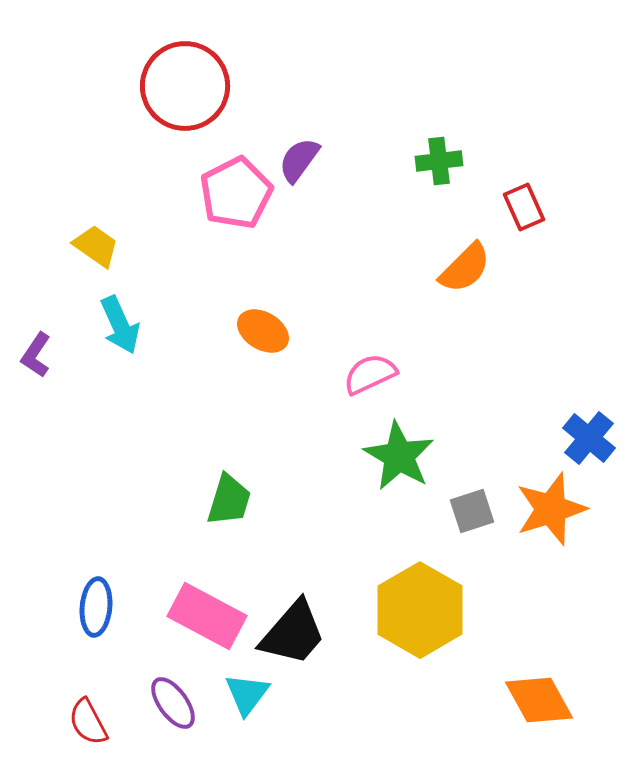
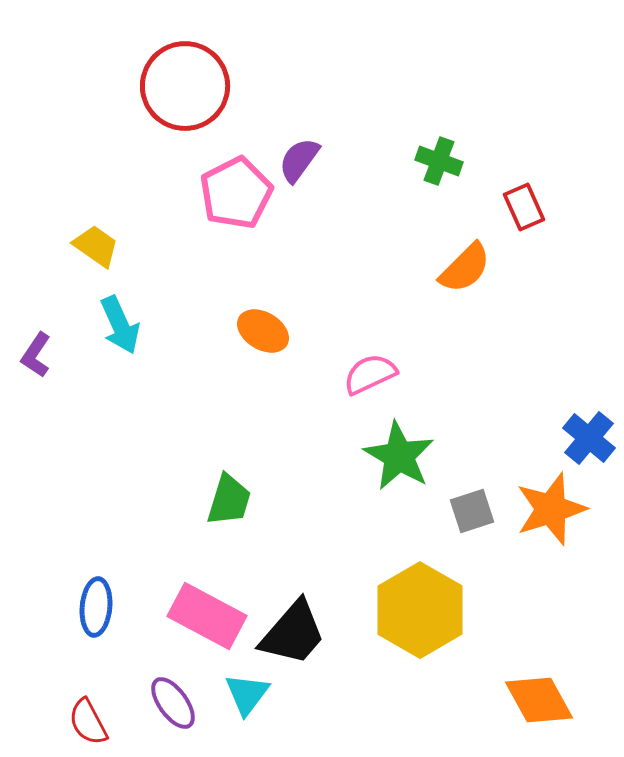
green cross: rotated 27 degrees clockwise
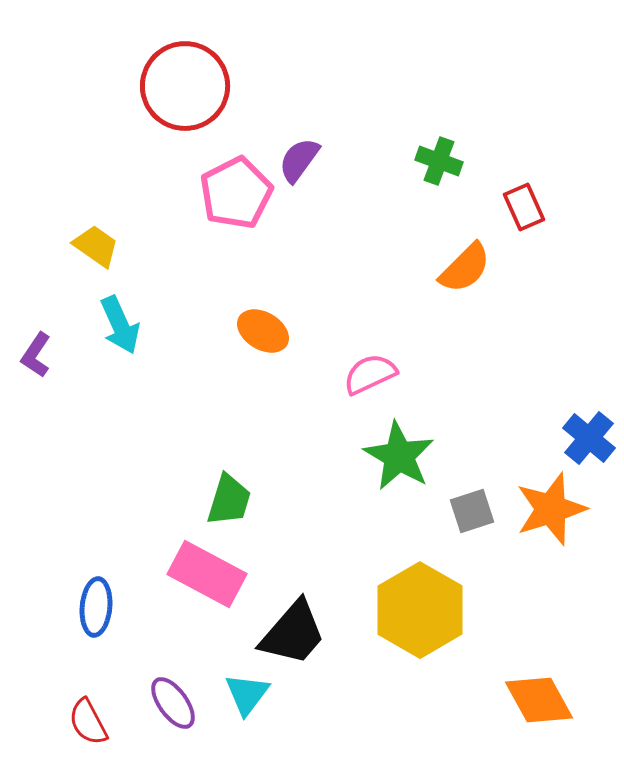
pink rectangle: moved 42 px up
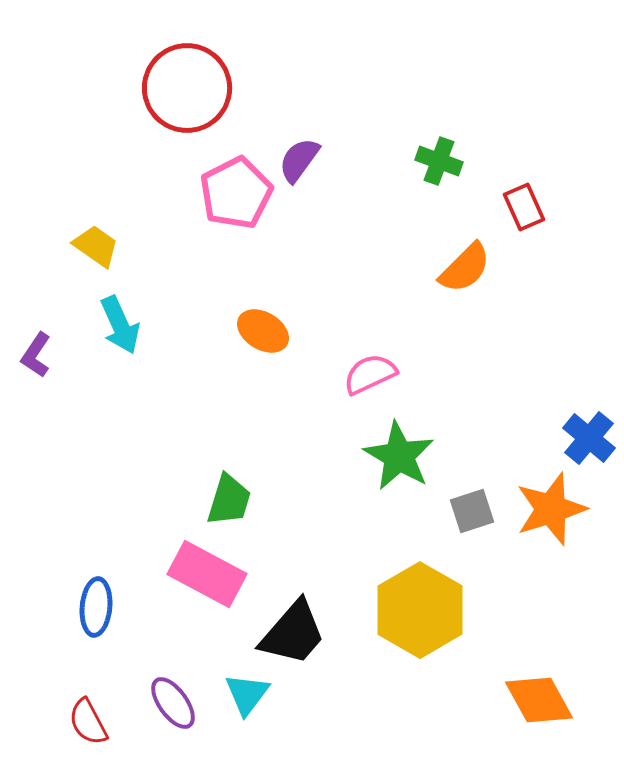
red circle: moved 2 px right, 2 px down
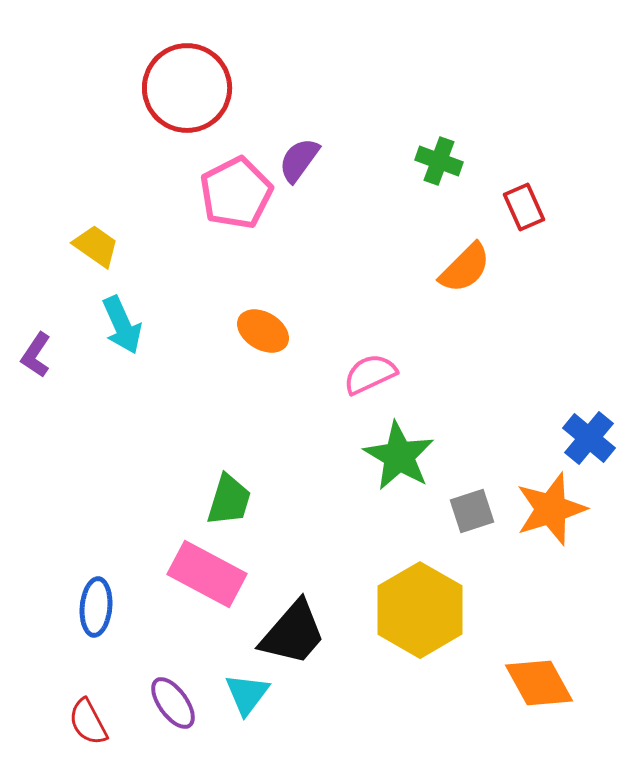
cyan arrow: moved 2 px right
orange diamond: moved 17 px up
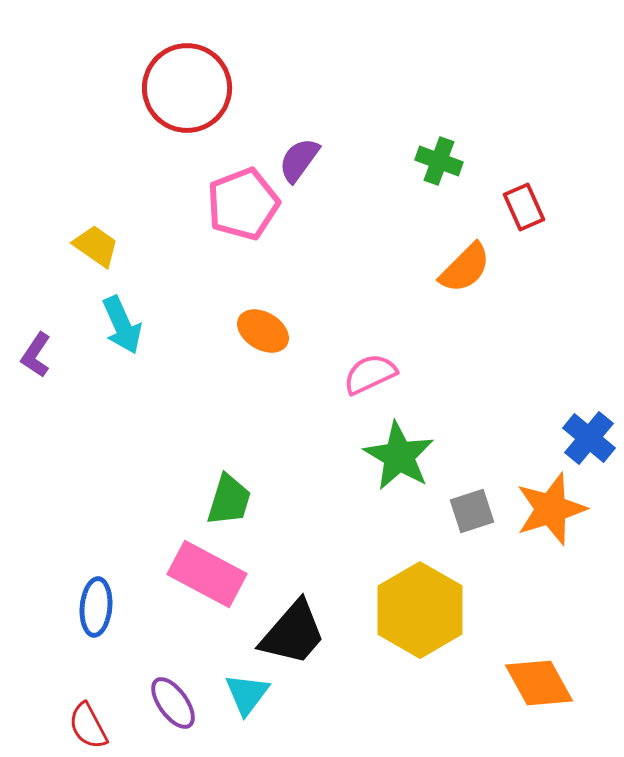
pink pentagon: moved 7 px right, 11 px down; rotated 6 degrees clockwise
red semicircle: moved 4 px down
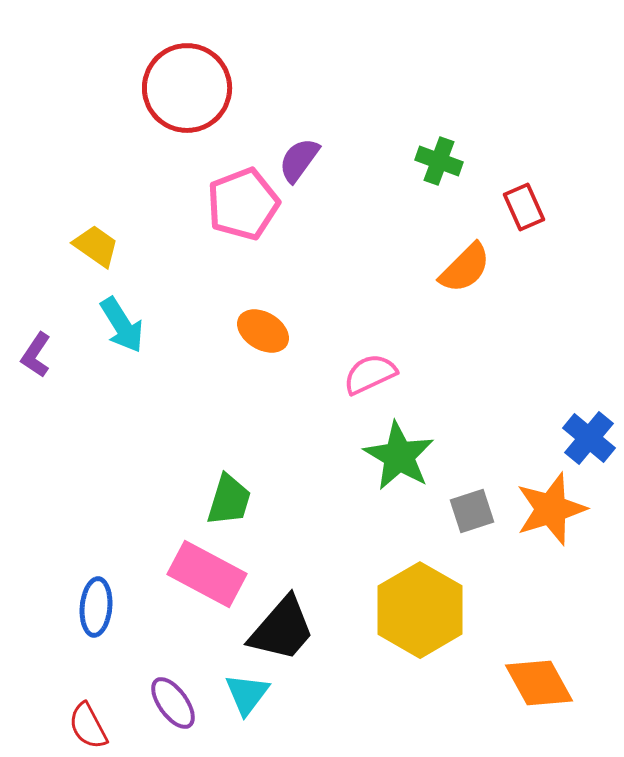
cyan arrow: rotated 8 degrees counterclockwise
black trapezoid: moved 11 px left, 4 px up
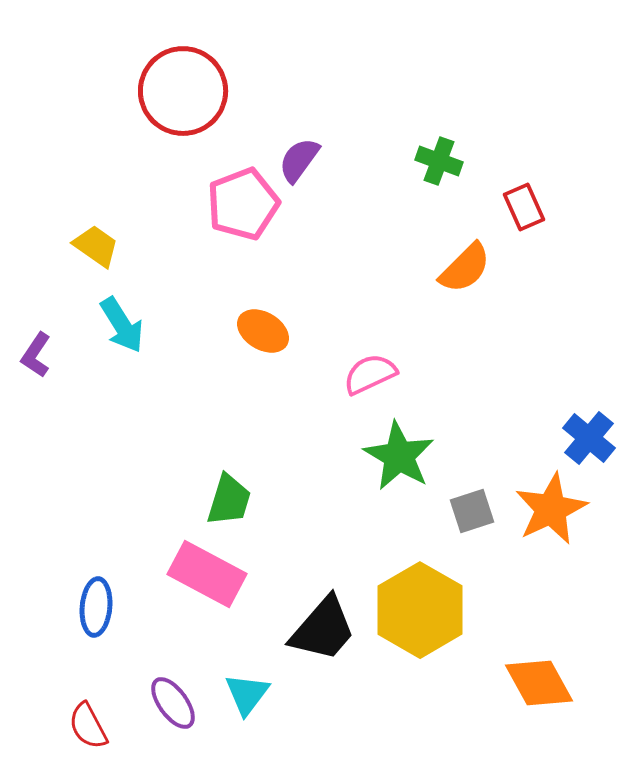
red circle: moved 4 px left, 3 px down
orange star: rotated 8 degrees counterclockwise
black trapezoid: moved 41 px right
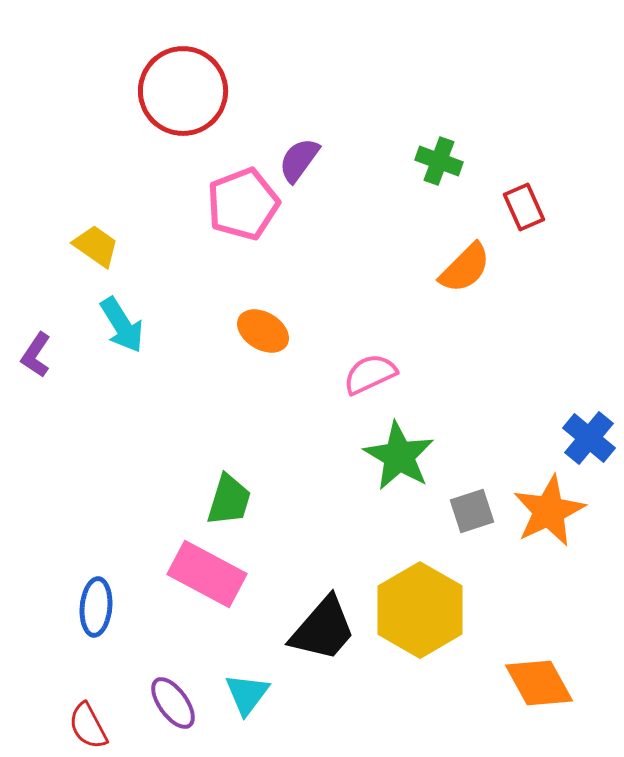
orange star: moved 2 px left, 2 px down
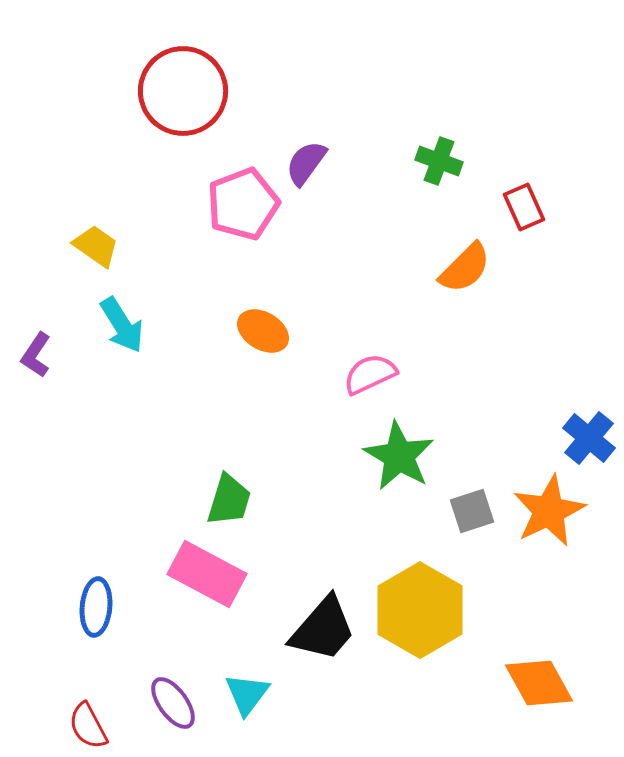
purple semicircle: moved 7 px right, 3 px down
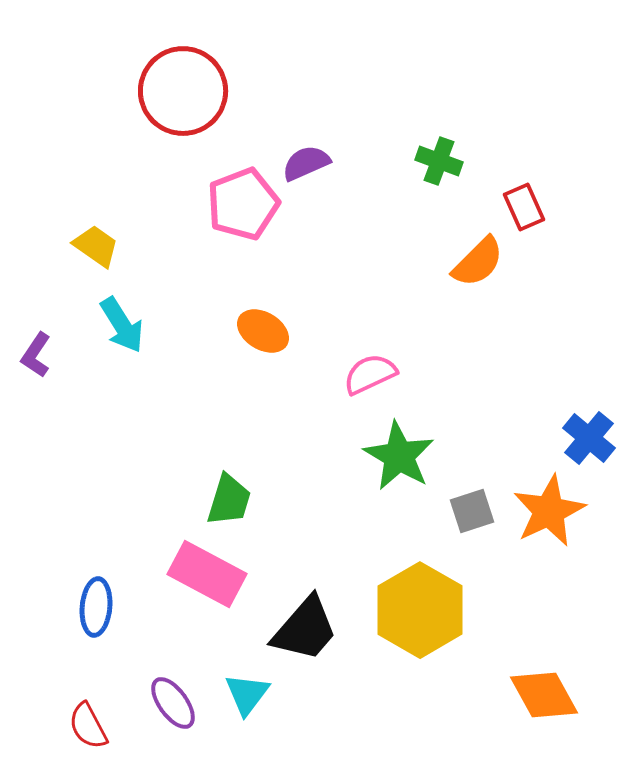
purple semicircle: rotated 30 degrees clockwise
orange semicircle: moved 13 px right, 6 px up
black trapezoid: moved 18 px left
orange diamond: moved 5 px right, 12 px down
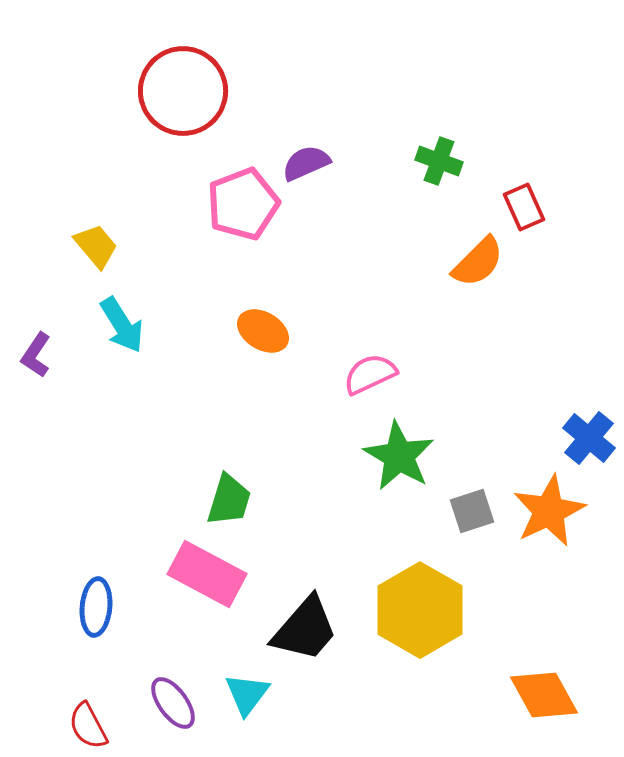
yellow trapezoid: rotated 15 degrees clockwise
